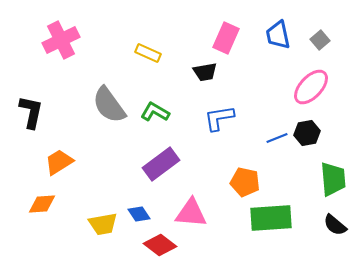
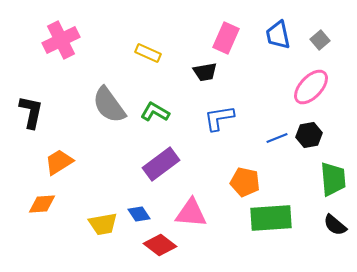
black hexagon: moved 2 px right, 2 px down
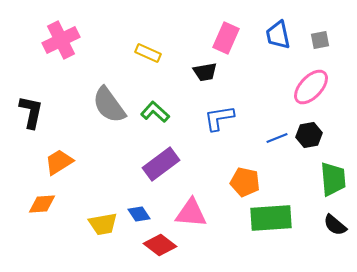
gray square: rotated 30 degrees clockwise
green L-shape: rotated 12 degrees clockwise
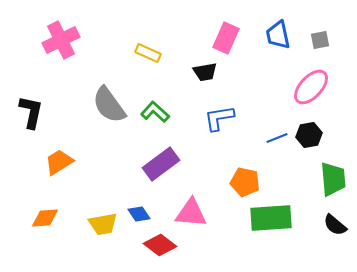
orange diamond: moved 3 px right, 14 px down
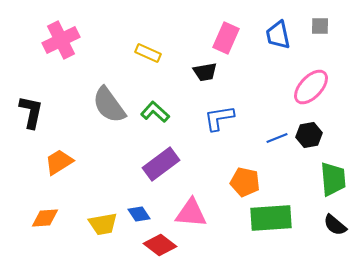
gray square: moved 14 px up; rotated 12 degrees clockwise
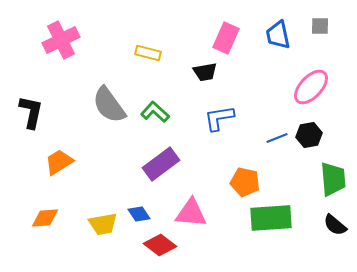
yellow rectangle: rotated 10 degrees counterclockwise
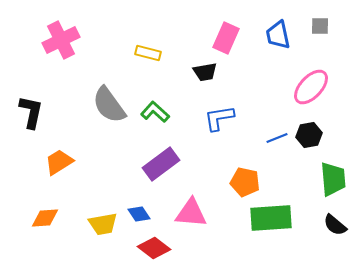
red diamond: moved 6 px left, 3 px down
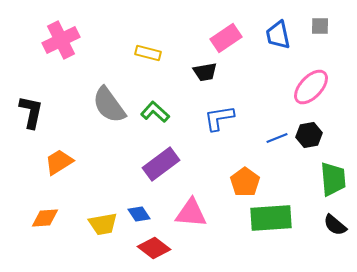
pink rectangle: rotated 32 degrees clockwise
orange pentagon: rotated 24 degrees clockwise
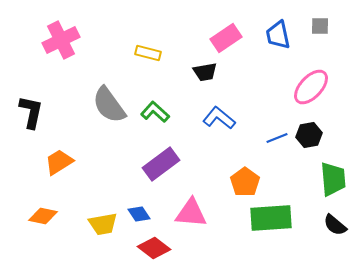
blue L-shape: rotated 48 degrees clockwise
orange diamond: moved 2 px left, 2 px up; rotated 16 degrees clockwise
